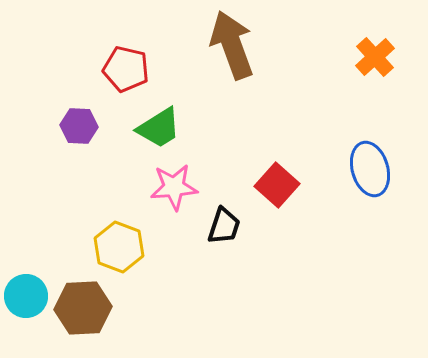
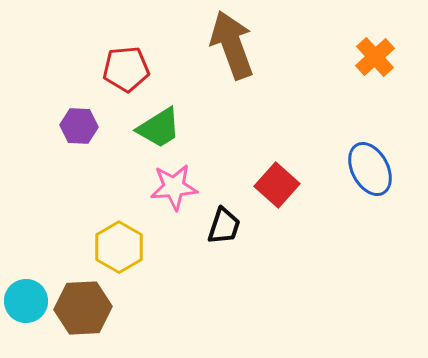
red pentagon: rotated 18 degrees counterclockwise
blue ellipse: rotated 12 degrees counterclockwise
yellow hexagon: rotated 9 degrees clockwise
cyan circle: moved 5 px down
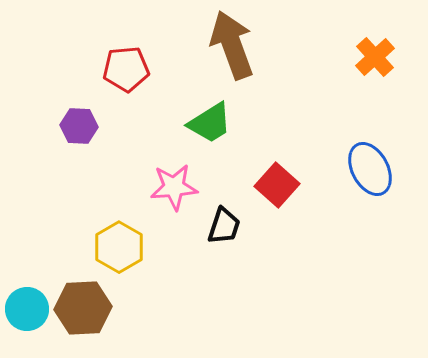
green trapezoid: moved 51 px right, 5 px up
cyan circle: moved 1 px right, 8 px down
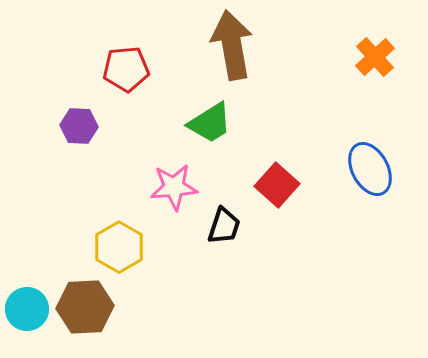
brown arrow: rotated 10 degrees clockwise
brown hexagon: moved 2 px right, 1 px up
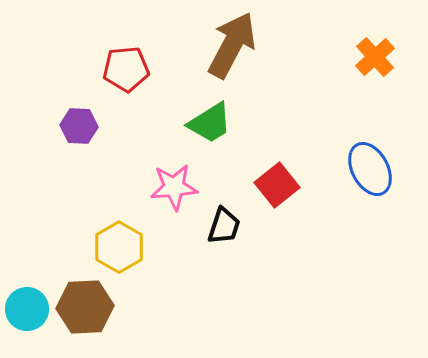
brown arrow: rotated 38 degrees clockwise
red square: rotated 9 degrees clockwise
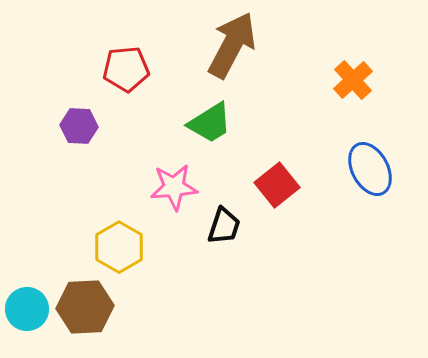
orange cross: moved 22 px left, 23 px down
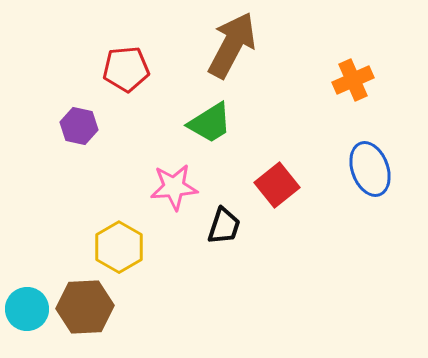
orange cross: rotated 18 degrees clockwise
purple hexagon: rotated 9 degrees clockwise
blue ellipse: rotated 8 degrees clockwise
